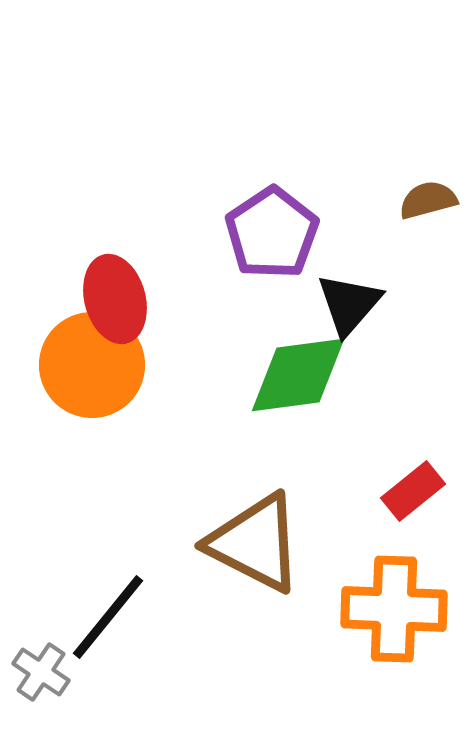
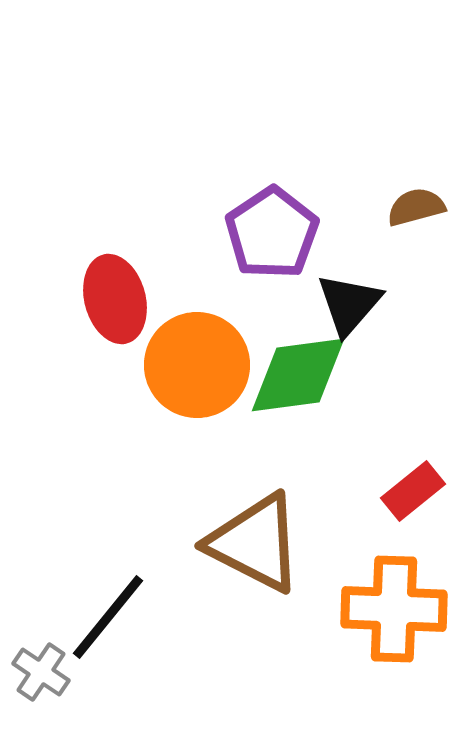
brown semicircle: moved 12 px left, 7 px down
orange circle: moved 105 px right
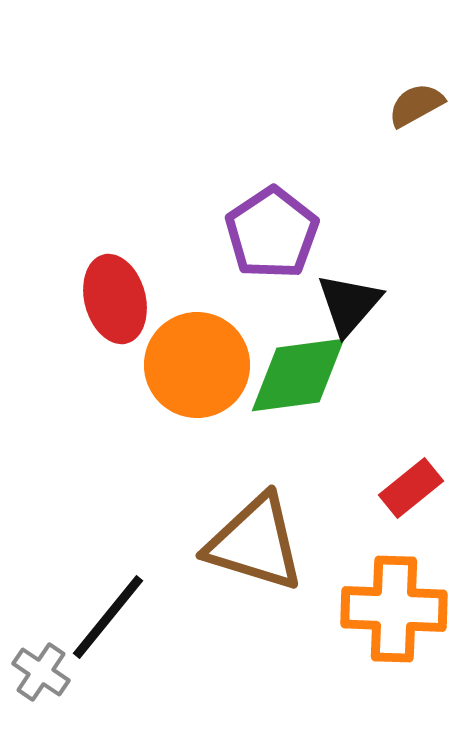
brown semicircle: moved 102 px up; rotated 14 degrees counterclockwise
red rectangle: moved 2 px left, 3 px up
brown triangle: rotated 10 degrees counterclockwise
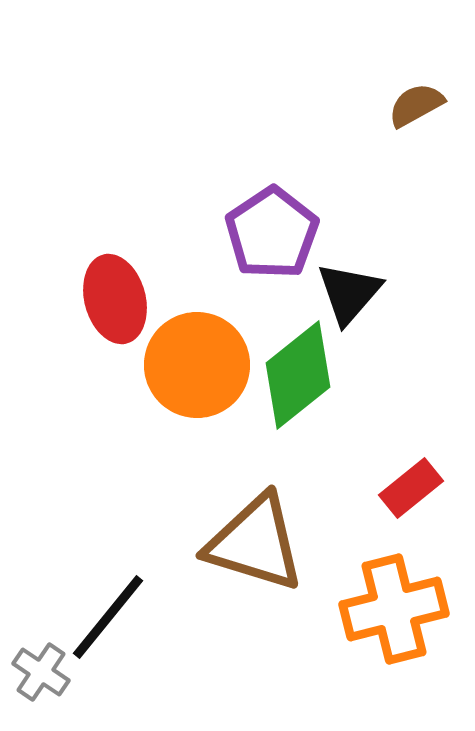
black triangle: moved 11 px up
green diamond: rotated 31 degrees counterclockwise
orange cross: rotated 16 degrees counterclockwise
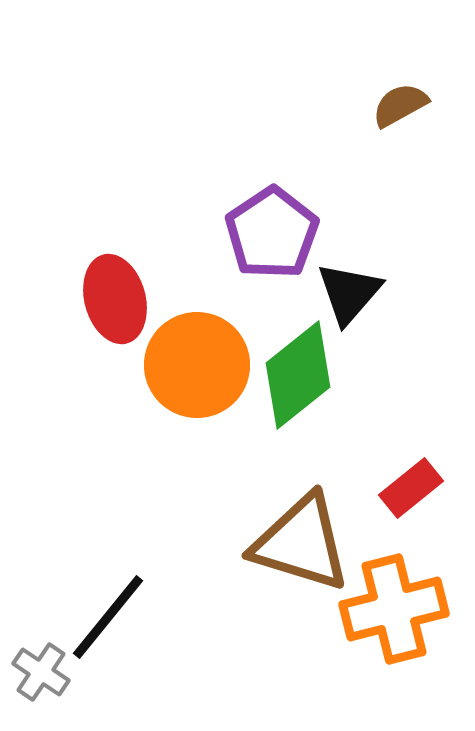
brown semicircle: moved 16 px left
brown triangle: moved 46 px right
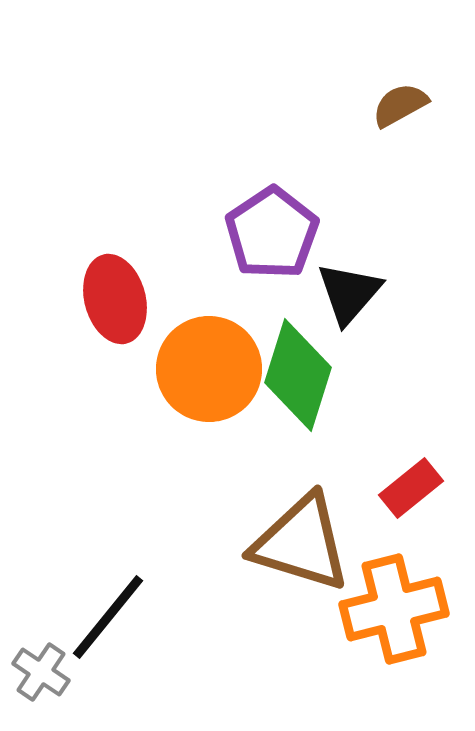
orange circle: moved 12 px right, 4 px down
green diamond: rotated 34 degrees counterclockwise
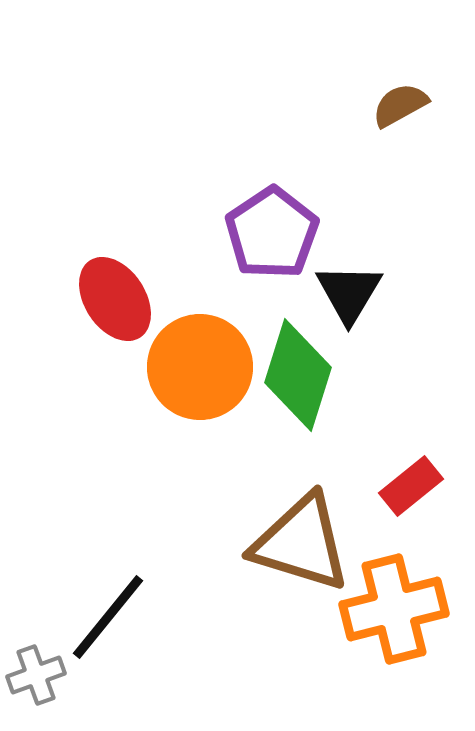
black triangle: rotated 10 degrees counterclockwise
red ellipse: rotated 18 degrees counterclockwise
orange circle: moved 9 px left, 2 px up
red rectangle: moved 2 px up
gray cross: moved 5 px left, 3 px down; rotated 36 degrees clockwise
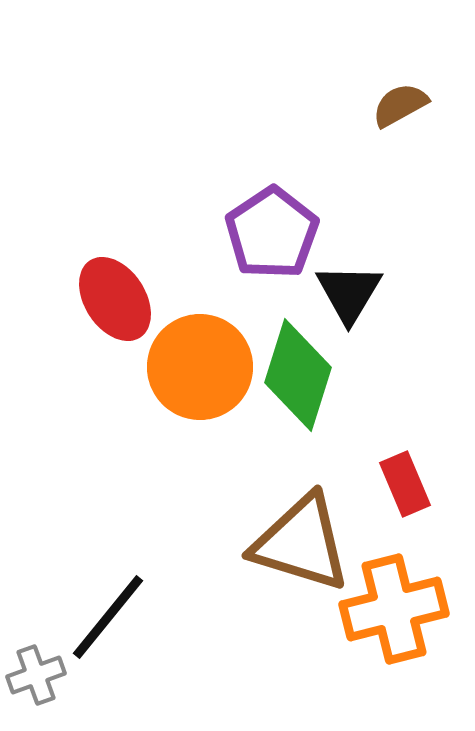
red rectangle: moved 6 px left, 2 px up; rotated 74 degrees counterclockwise
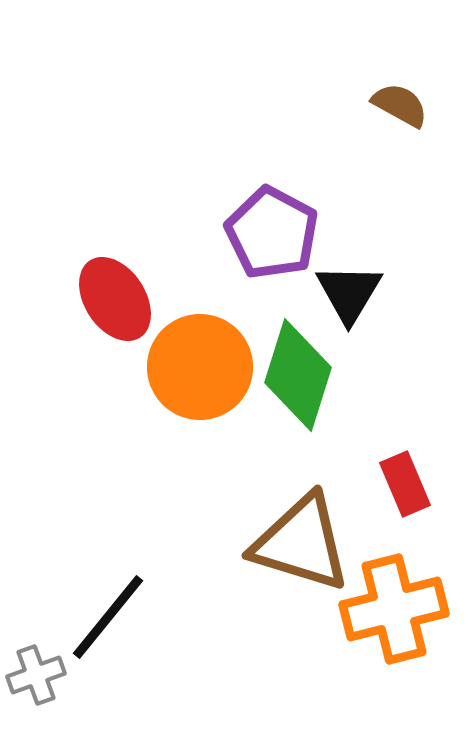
brown semicircle: rotated 58 degrees clockwise
purple pentagon: rotated 10 degrees counterclockwise
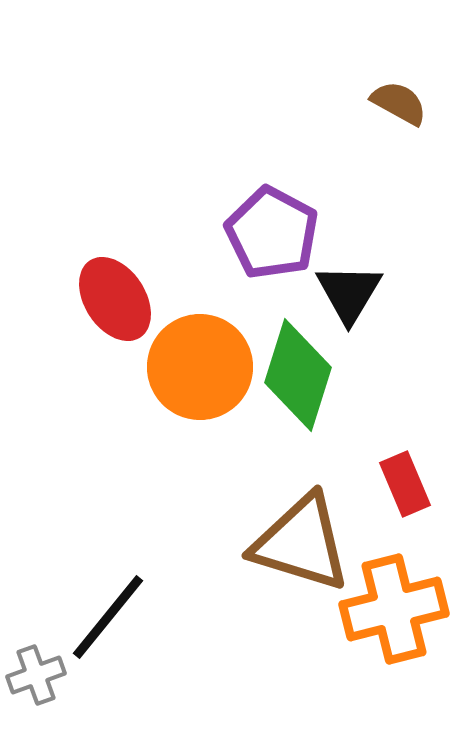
brown semicircle: moved 1 px left, 2 px up
